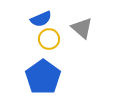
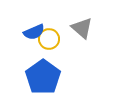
blue semicircle: moved 7 px left, 13 px down
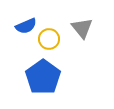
gray triangle: rotated 10 degrees clockwise
blue semicircle: moved 8 px left, 6 px up
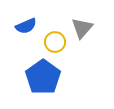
gray triangle: rotated 20 degrees clockwise
yellow circle: moved 6 px right, 3 px down
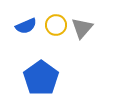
yellow circle: moved 1 px right, 17 px up
blue pentagon: moved 2 px left, 1 px down
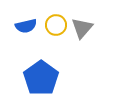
blue semicircle: rotated 10 degrees clockwise
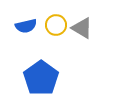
gray triangle: rotated 40 degrees counterclockwise
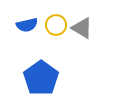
blue semicircle: moved 1 px right, 1 px up
